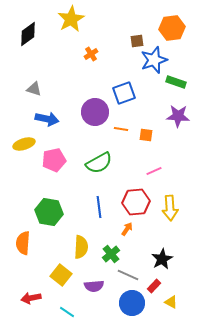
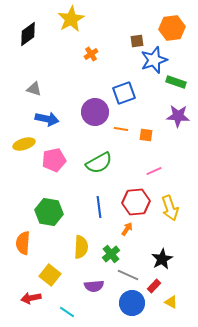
yellow arrow: rotated 15 degrees counterclockwise
yellow square: moved 11 px left
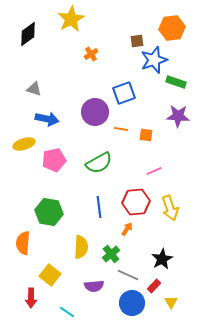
red arrow: rotated 78 degrees counterclockwise
yellow triangle: rotated 32 degrees clockwise
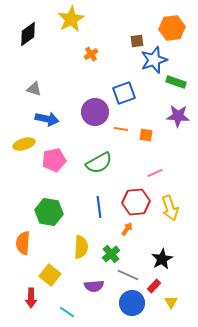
pink line: moved 1 px right, 2 px down
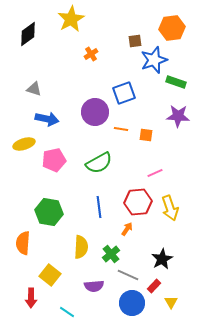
brown square: moved 2 px left
red hexagon: moved 2 px right
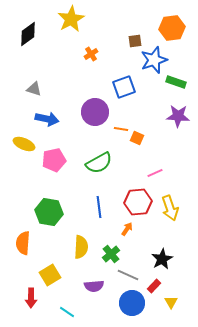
blue square: moved 6 px up
orange square: moved 9 px left, 3 px down; rotated 16 degrees clockwise
yellow ellipse: rotated 40 degrees clockwise
yellow square: rotated 20 degrees clockwise
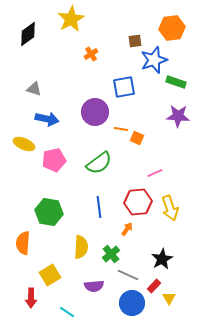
blue square: rotated 10 degrees clockwise
green semicircle: rotated 8 degrees counterclockwise
yellow triangle: moved 2 px left, 4 px up
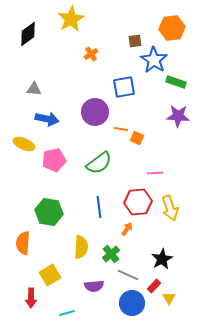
blue star: rotated 20 degrees counterclockwise
gray triangle: rotated 14 degrees counterclockwise
pink line: rotated 21 degrees clockwise
cyan line: moved 1 px down; rotated 49 degrees counterclockwise
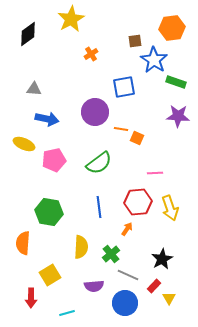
blue circle: moved 7 px left
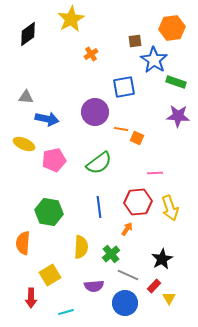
gray triangle: moved 8 px left, 8 px down
cyan line: moved 1 px left, 1 px up
